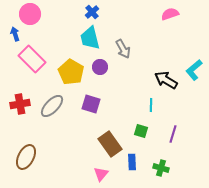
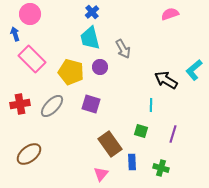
yellow pentagon: rotated 15 degrees counterclockwise
brown ellipse: moved 3 px right, 3 px up; rotated 25 degrees clockwise
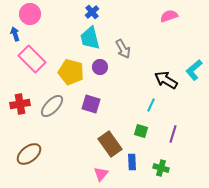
pink semicircle: moved 1 px left, 2 px down
cyan line: rotated 24 degrees clockwise
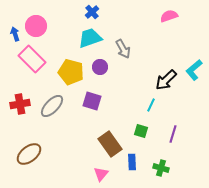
pink circle: moved 6 px right, 12 px down
cyan trapezoid: rotated 85 degrees clockwise
black arrow: rotated 75 degrees counterclockwise
purple square: moved 1 px right, 3 px up
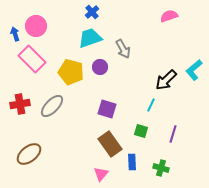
purple square: moved 15 px right, 8 px down
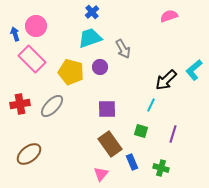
purple square: rotated 18 degrees counterclockwise
blue rectangle: rotated 21 degrees counterclockwise
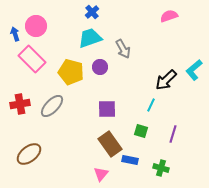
blue rectangle: moved 2 px left, 2 px up; rotated 56 degrees counterclockwise
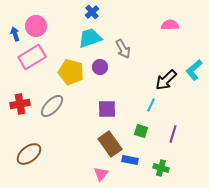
pink semicircle: moved 1 px right, 9 px down; rotated 18 degrees clockwise
pink rectangle: moved 2 px up; rotated 76 degrees counterclockwise
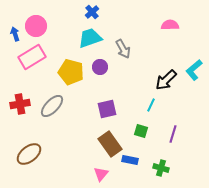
purple square: rotated 12 degrees counterclockwise
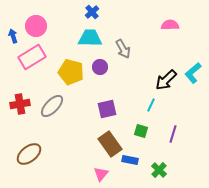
blue arrow: moved 2 px left, 2 px down
cyan trapezoid: rotated 20 degrees clockwise
cyan L-shape: moved 1 px left, 3 px down
green cross: moved 2 px left, 2 px down; rotated 28 degrees clockwise
